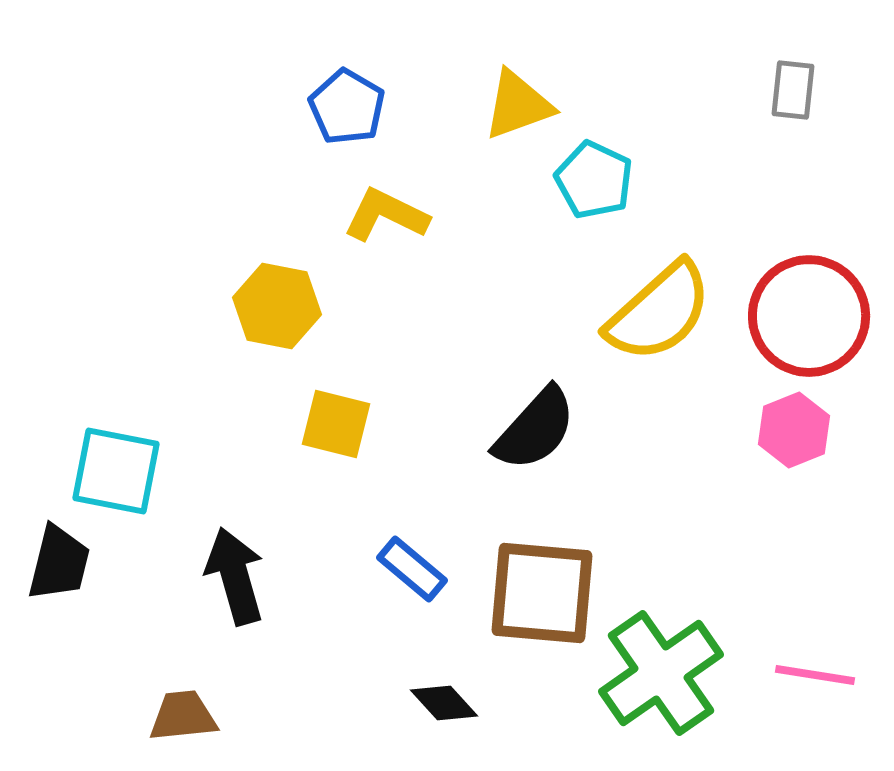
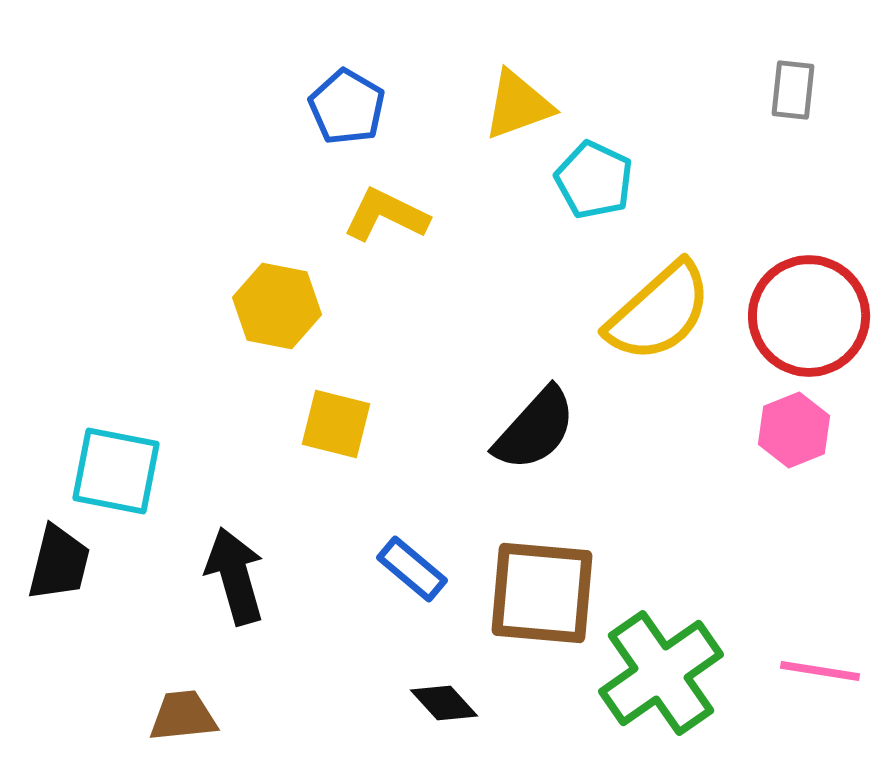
pink line: moved 5 px right, 4 px up
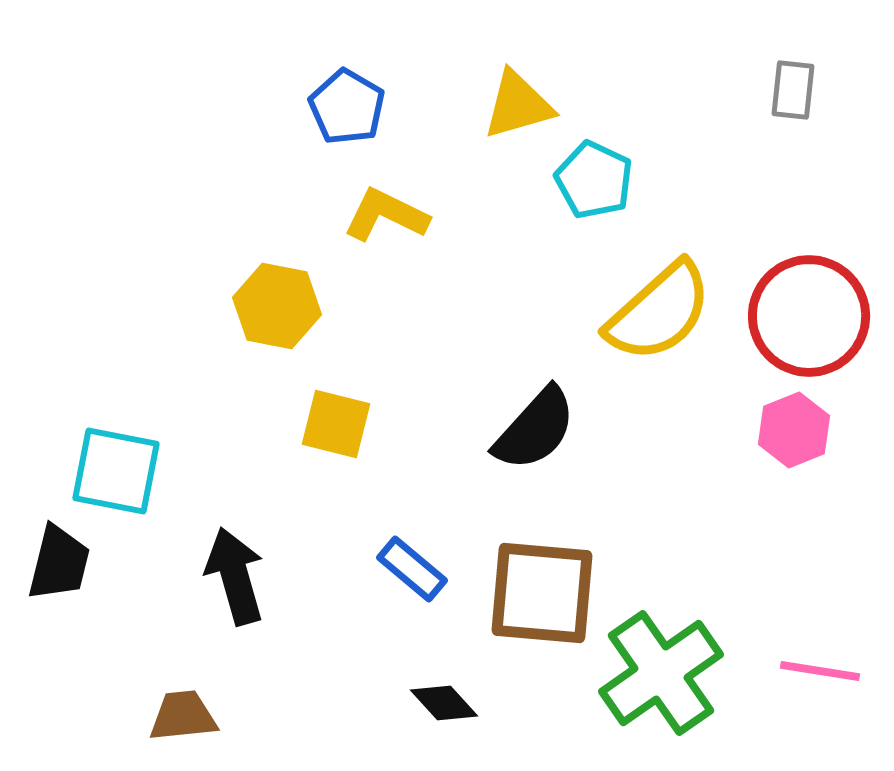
yellow triangle: rotated 4 degrees clockwise
